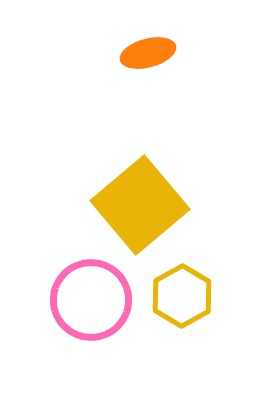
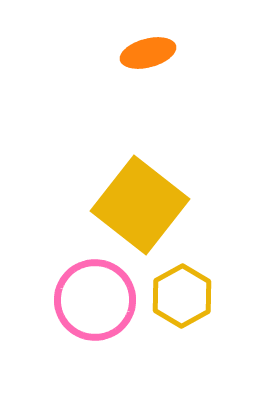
yellow square: rotated 12 degrees counterclockwise
pink circle: moved 4 px right
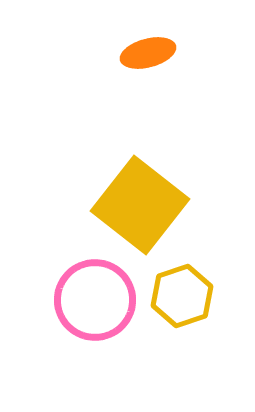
yellow hexagon: rotated 10 degrees clockwise
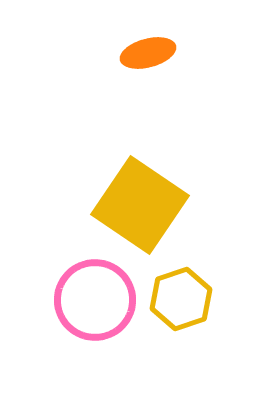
yellow square: rotated 4 degrees counterclockwise
yellow hexagon: moved 1 px left, 3 px down
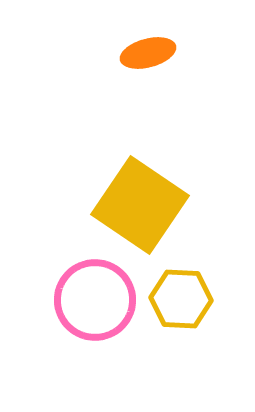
yellow hexagon: rotated 22 degrees clockwise
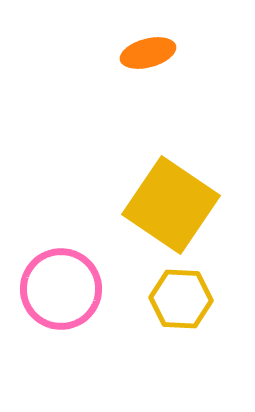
yellow square: moved 31 px right
pink circle: moved 34 px left, 11 px up
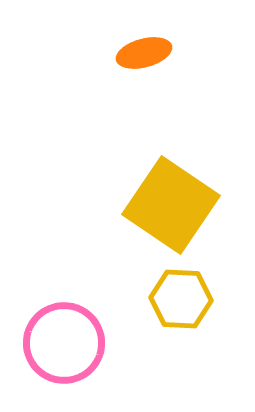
orange ellipse: moved 4 px left
pink circle: moved 3 px right, 54 px down
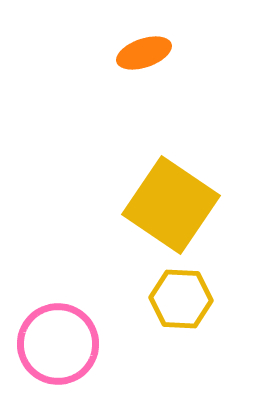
orange ellipse: rotated 4 degrees counterclockwise
pink circle: moved 6 px left, 1 px down
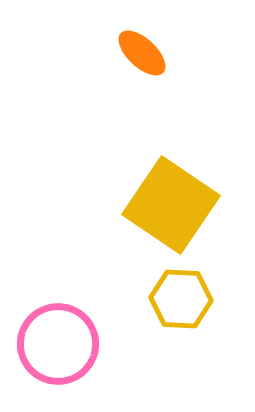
orange ellipse: moved 2 px left; rotated 62 degrees clockwise
